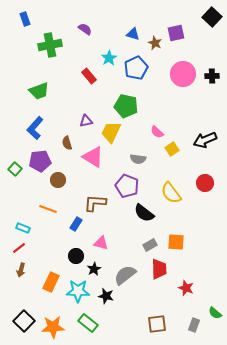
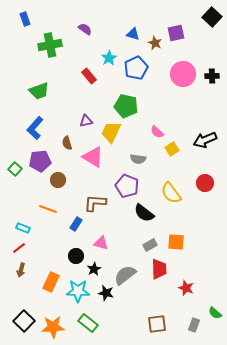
black star at (106, 296): moved 3 px up
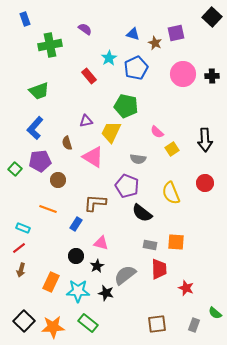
black arrow at (205, 140): rotated 70 degrees counterclockwise
yellow semicircle at (171, 193): rotated 15 degrees clockwise
black semicircle at (144, 213): moved 2 px left
gray rectangle at (150, 245): rotated 40 degrees clockwise
black star at (94, 269): moved 3 px right, 3 px up
